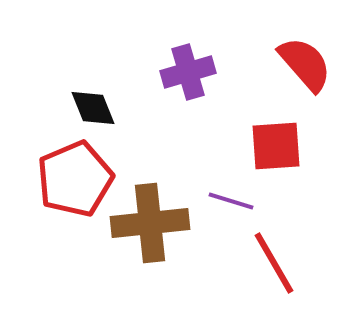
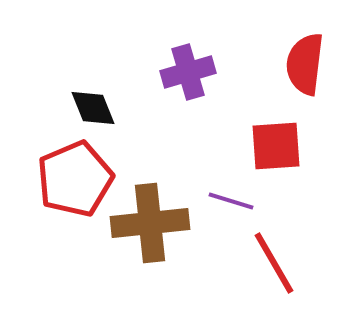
red semicircle: rotated 132 degrees counterclockwise
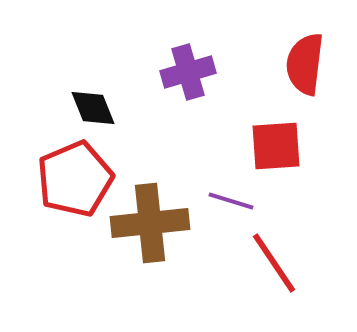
red line: rotated 4 degrees counterclockwise
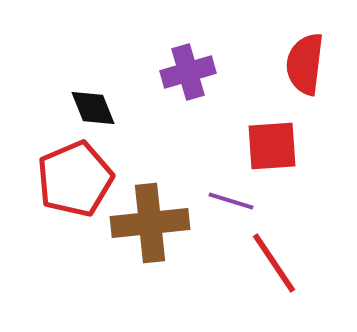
red square: moved 4 px left
